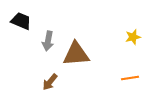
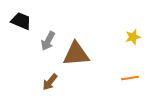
gray arrow: rotated 18 degrees clockwise
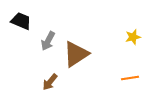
brown triangle: rotated 28 degrees counterclockwise
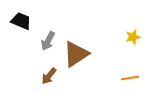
brown arrow: moved 1 px left, 6 px up
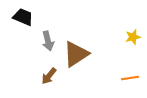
black trapezoid: moved 2 px right, 4 px up
gray arrow: rotated 42 degrees counterclockwise
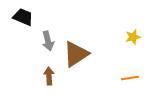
brown arrow: rotated 138 degrees clockwise
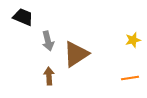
yellow star: moved 3 px down
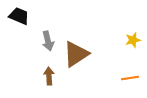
black trapezoid: moved 4 px left, 1 px up
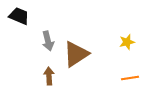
yellow star: moved 6 px left, 2 px down
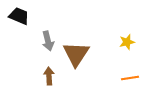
brown triangle: rotated 24 degrees counterclockwise
